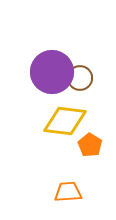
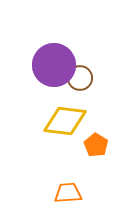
purple circle: moved 2 px right, 7 px up
orange pentagon: moved 6 px right
orange trapezoid: moved 1 px down
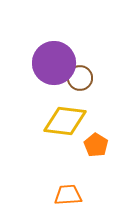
purple circle: moved 2 px up
orange trapezoid: moved 2 px down
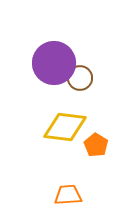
yellow diamond: moved 6 px down
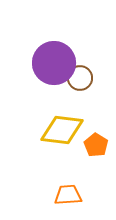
yellow diamond: moved 3 px left, 3 px down
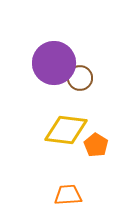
yellow diamond: moved 4 px right
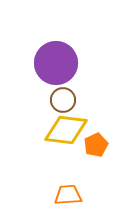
purple circle: moved 2 px right
brown circle: moved 17 px left, 22 px down
orange pentagon: rotated 15 degrees clockwise
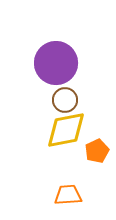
brown circle: moved 2 px right
yellow diamond: rotated 18 degrees counterclockwise
orange pentagon: moved 1 px right, 6 px down
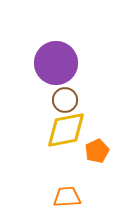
orange trapezoid: moved 1 px left, 2 px down
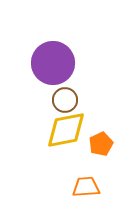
purple circle: moved 3 px left
orange pentagon: moved 4 px right, 7 px up
orange trapezoid: moved 19 px right, 10 px up
